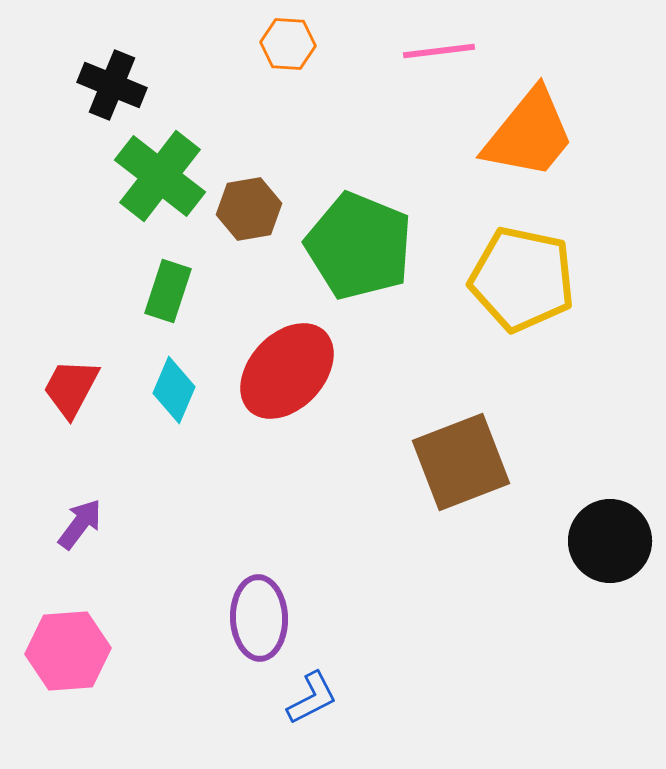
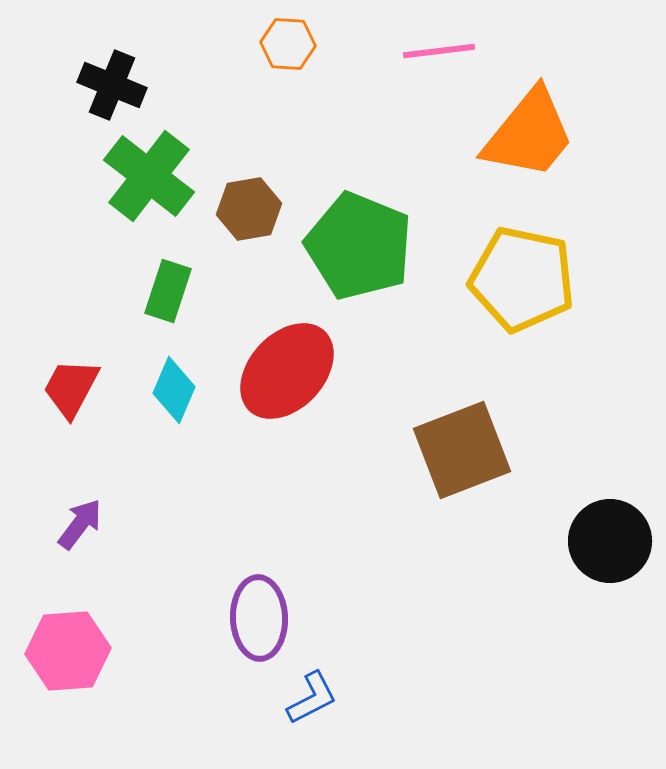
green cross: moved 11 px left
brown square: moved 1 px right, 12 px up
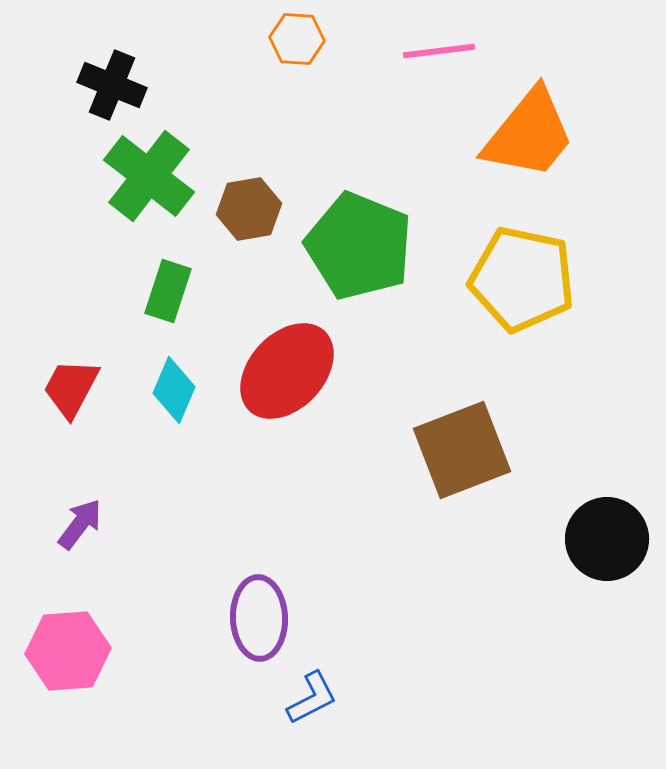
orange hexagon: moved 9 px right, 5 px up
black circle: moved 3 px left, 2 px up
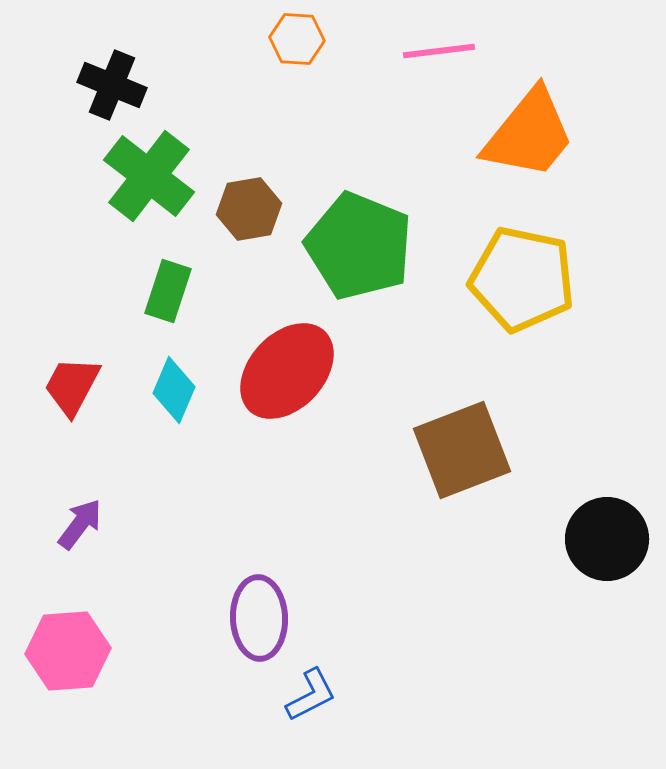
red trapezoid: moved 1 px right, 2 px up
blue L-shape: moved 1 px left, 3 px up
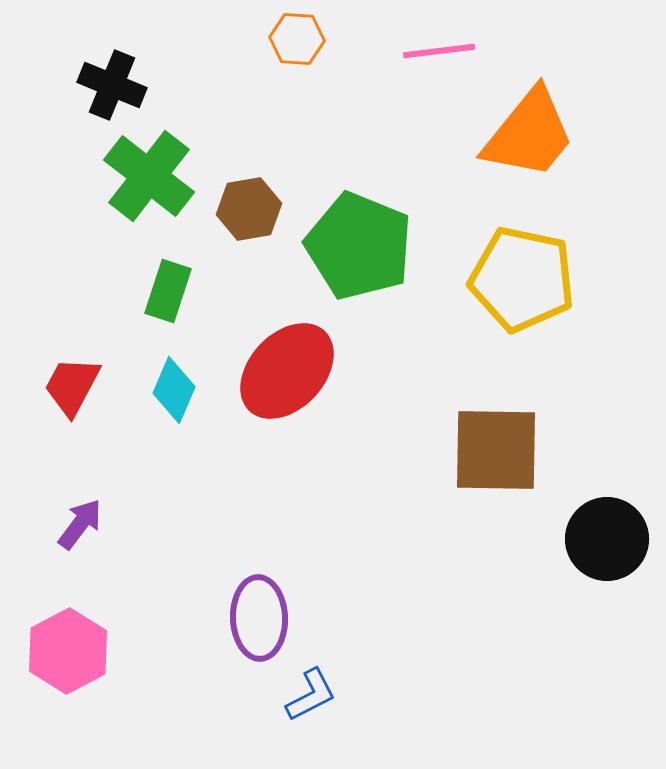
brown square: moved 34 px right; rotated 22 degrees clockwise
pink hexagon: rotated 24 degrees counterclockwise
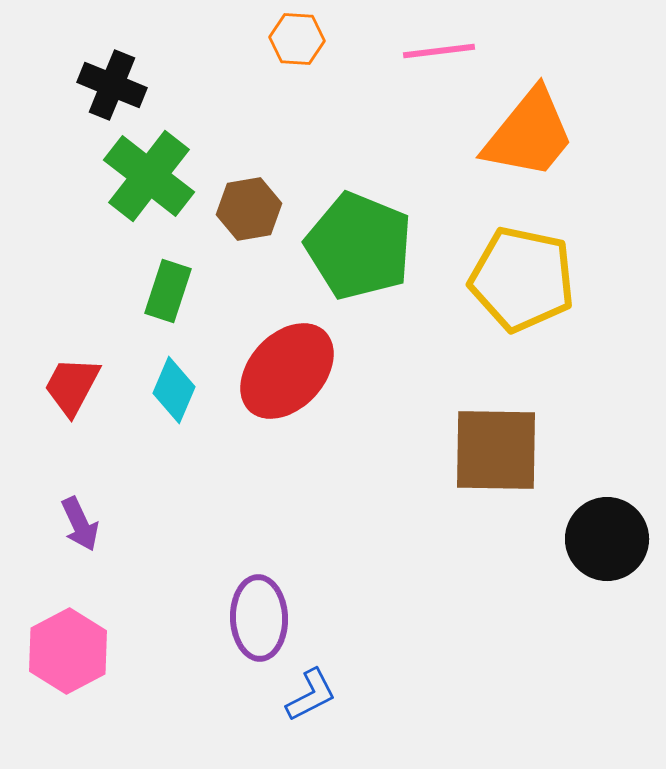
purple arrow: rotated 118 degrees clockwise
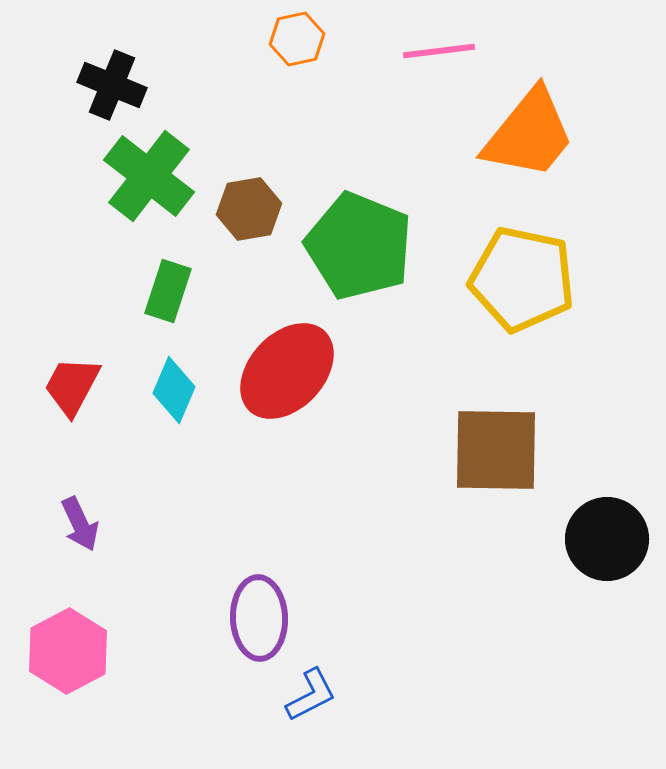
orange hexagon: rotated 16 degrees counterclockwise
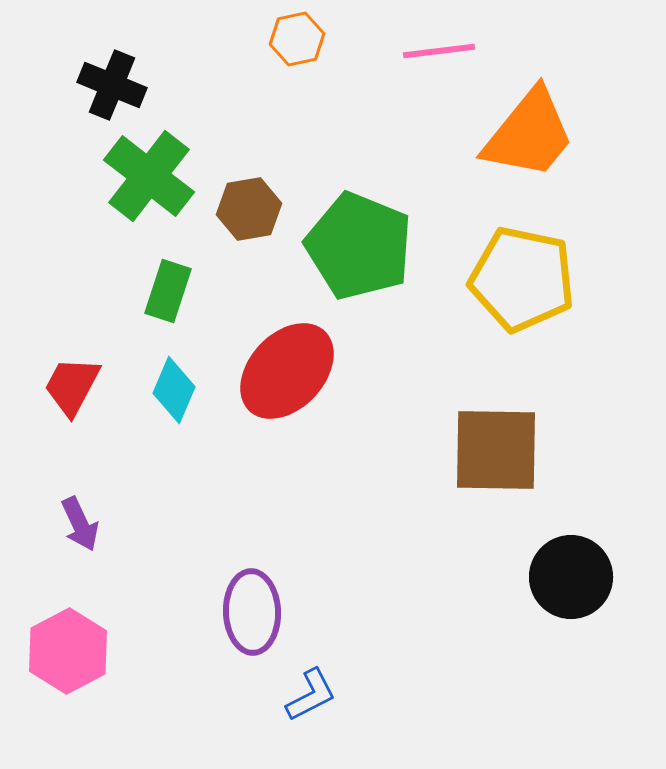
black circle: moved 36 px left, 38 px down
purple ellipse: moved 7 px left, 6 px up
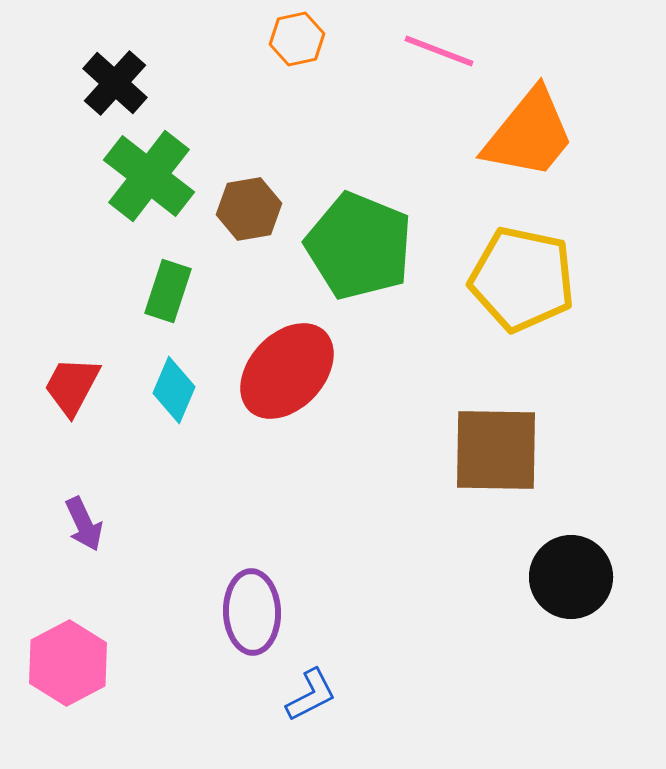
pink line: rotated 28 degrees clockwise
black cross: moved 3 px right, 2 px up; rotated 20 degrees clockwise
purple arrow: moved 4 px right
pink hexagon: moved 12 px down
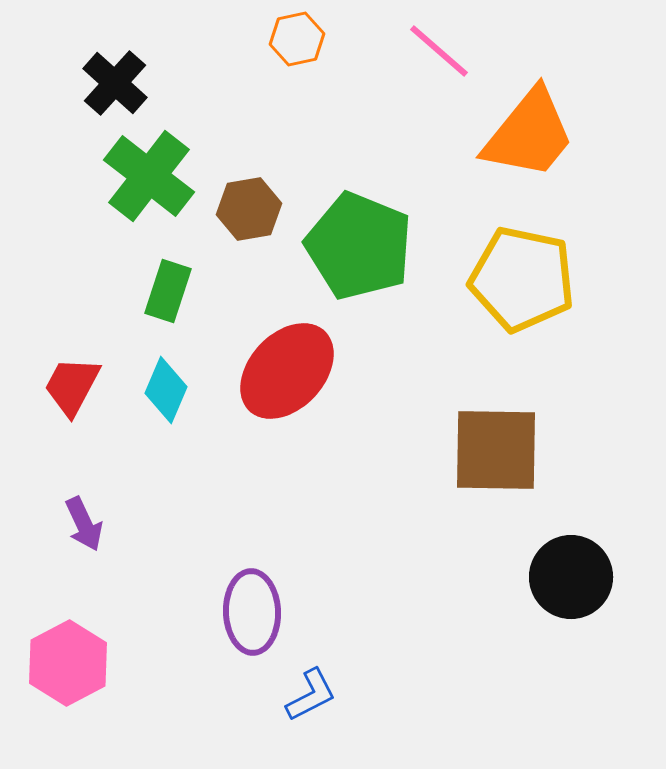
pink line: rotated 20 degrees clockwise
cyan diamond: moved 8 px left
